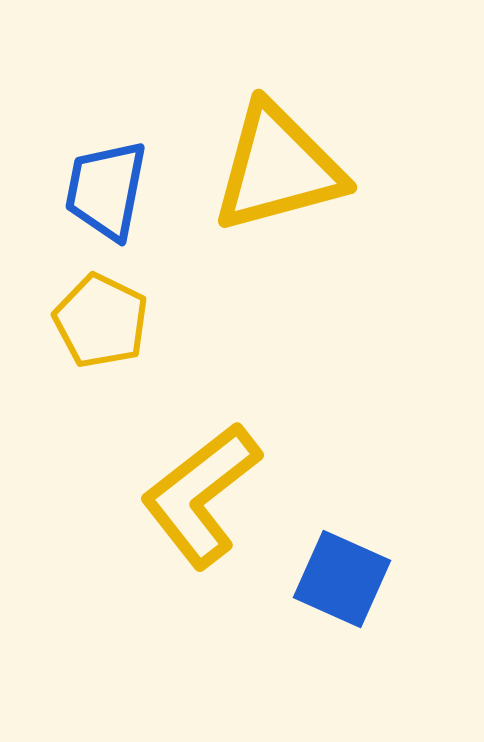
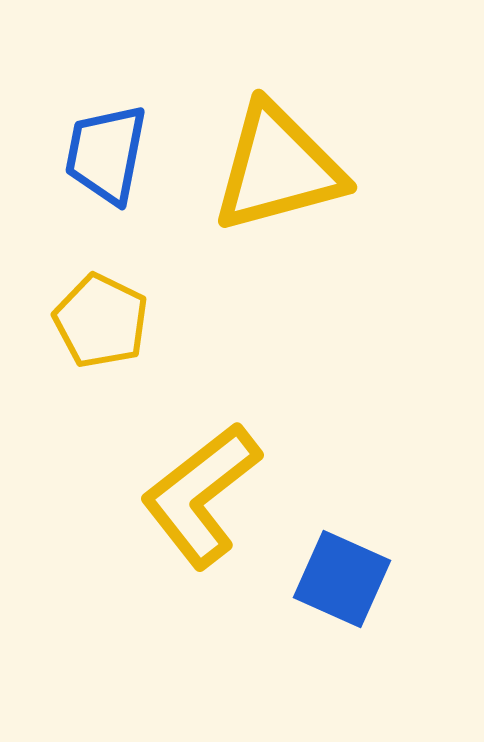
blue trapezoid: moved 36 px up
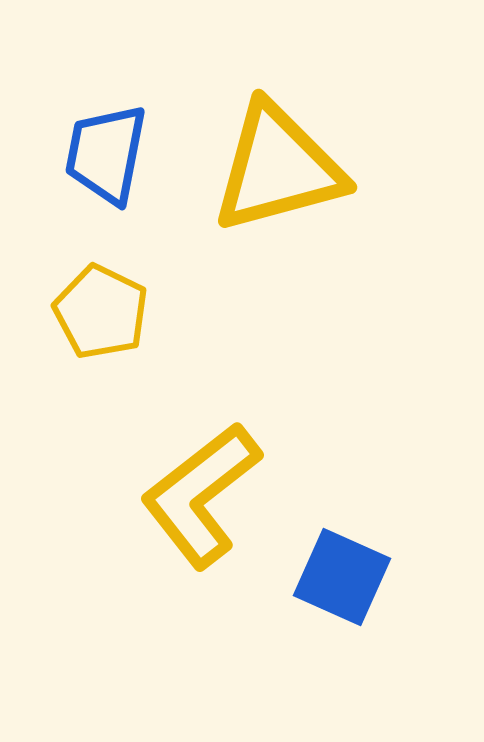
yellow pentagon: moved 9 px up
blue square: moved 2 px up
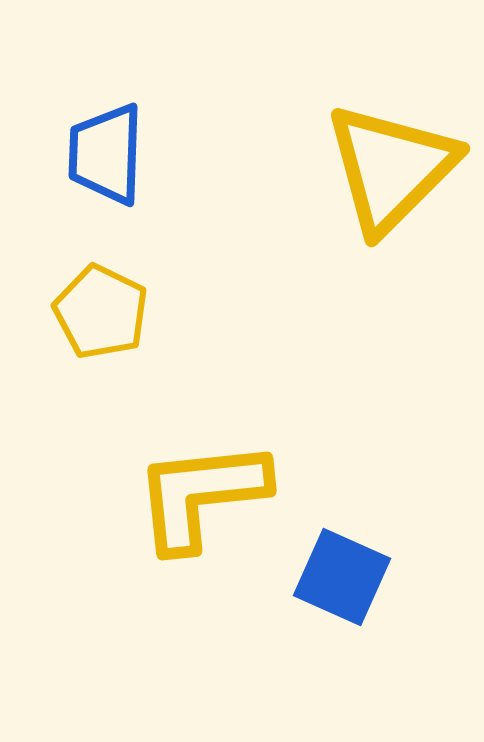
blue trapezoid: rotated 9 degrees counterclockwise
yellow triangle: moved 113 px right; rotated 30 degrees counterclockwise
yellow L-shape: rotated 32 degrees clockwise
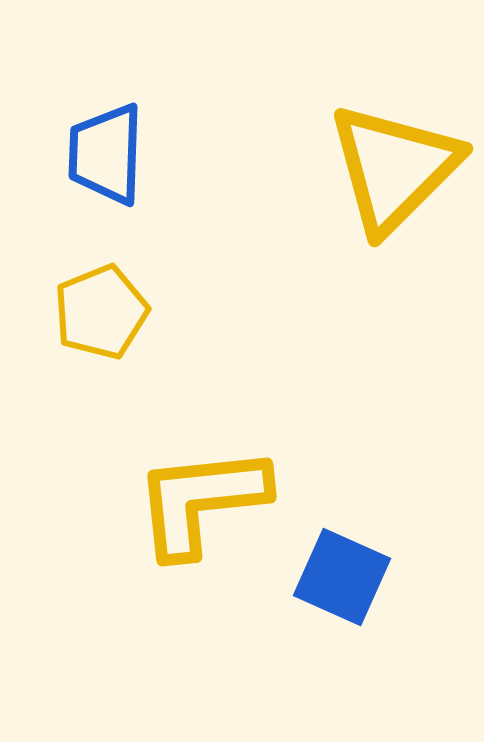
yellow triangle: moved 3 px right
yellow pentagon: rotated 24 degrees clockwise
yellow L-shape: moved 6 px down
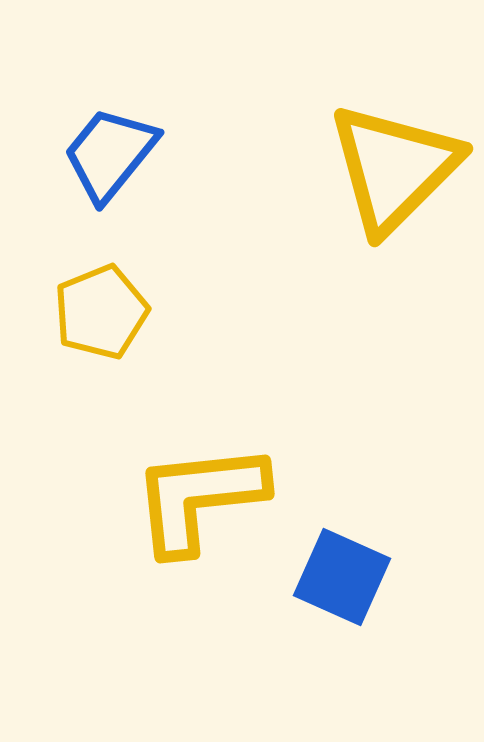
blue trapezoid: moved 4 px right; rotated 37 degrees clockwise
yellow L-shape: moved 2 px left, 3 px up
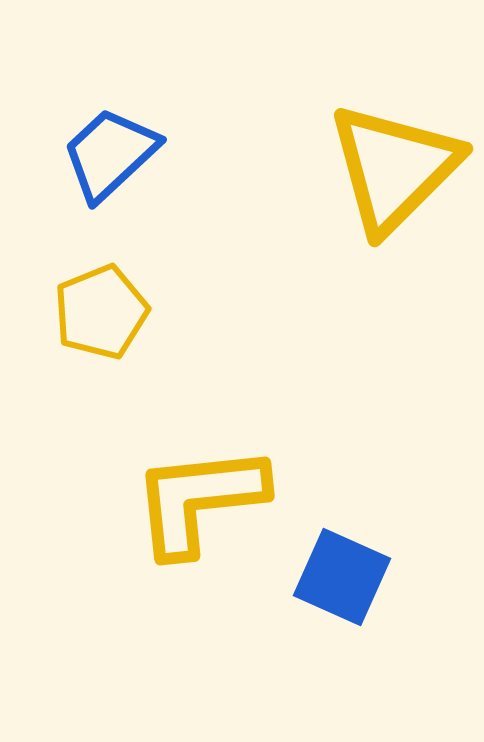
blue trapezoid: rotated 8 degrees clockwise
yellow L-shape: moved 2 px down
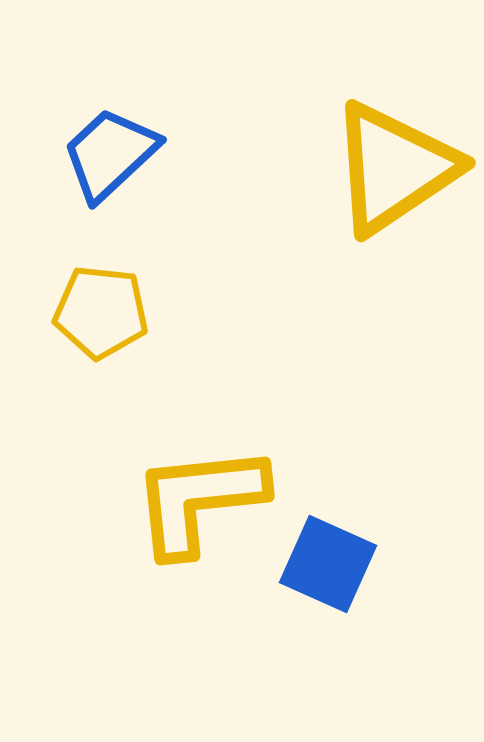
yellow triangle: rotated 11 degrees clockwise
yellow pentagon: rotated 28 degrees clockwise
blue square: moved 14 px left, 13 px up
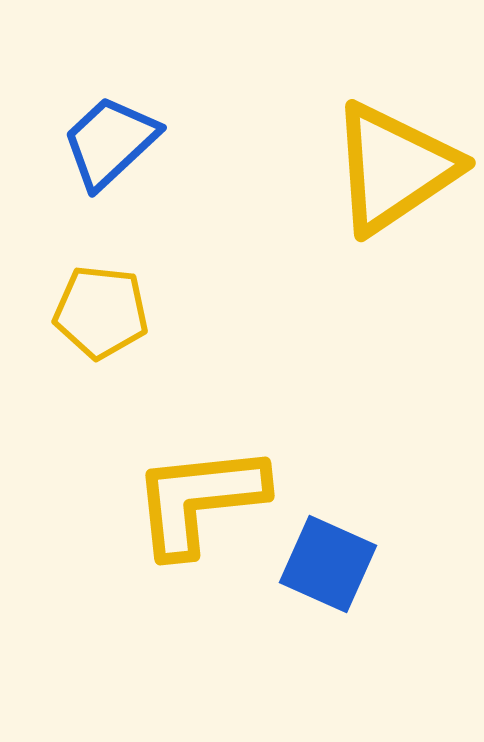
blue trapezoid: moved 12 px up
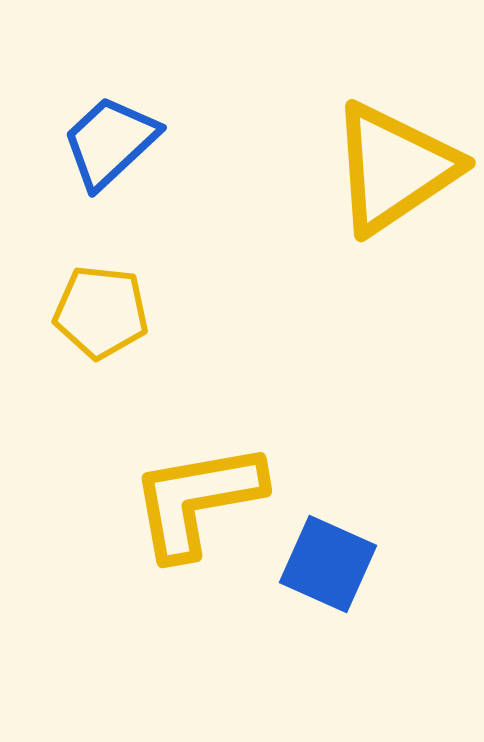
yellow L-shape: moved 2 px left; rotated 4 degrees counterclockwise
